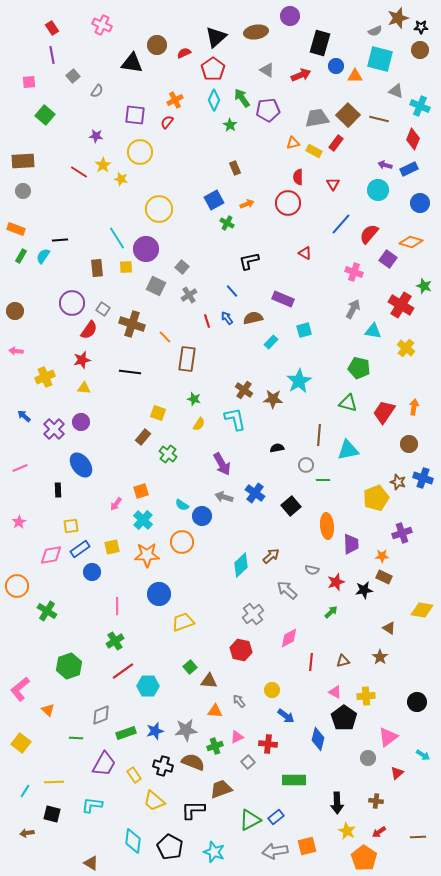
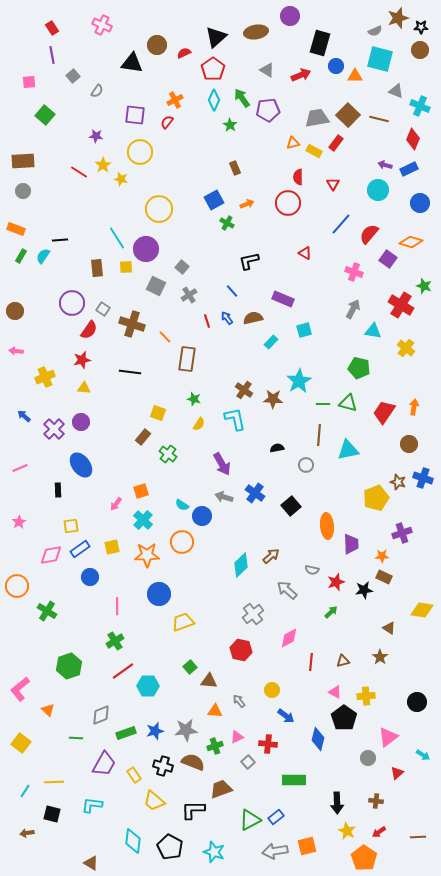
green line at (323, 480): moved 76 px up
blue circle at (92, 572): moved 2 px left, 5 px down
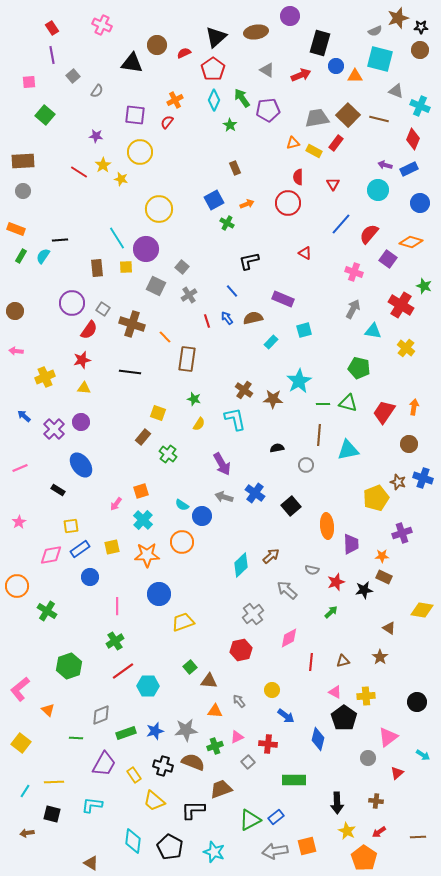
black rectangle at (58, 490): rotated 56 degrees counterclockwise
red hexagon at (241, 650): rotated 25 degrees counterclockwise
